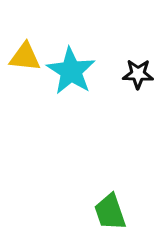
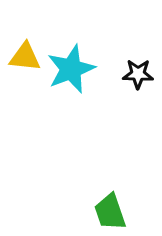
cyan star: moved 2 px up; rotated 18 degrees clockwise
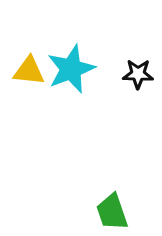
yellow triangle: moved 4 px right, 14 px down
green trapezoid: moved 2 px right
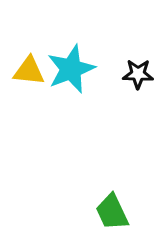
green trapezoid: rotated 6 degrees counterclockwise
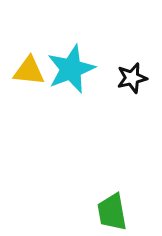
black star: moved 6 px left, 4 px down; rotated 16 degrees counterclockwise
green trapezoid: rotated 15 degrees clockwise
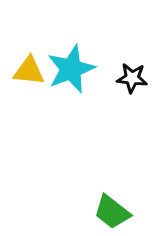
black star: rotated 20 degrees clockwise
green trapezoid: rotated 42 degrees counterclockwise
